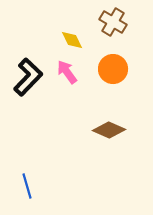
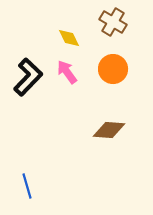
yellow diamond: moved 3 px left, 2 px up
brown diamond: rotated 20 degrees counterclockwise
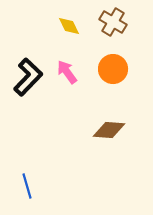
yellow diamond: moved 12 px up
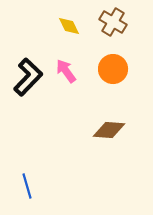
pink arrow: moved 1 px left, 1 px up
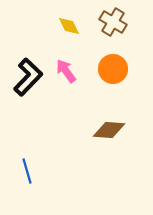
blue line: moved 15 px up
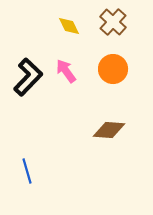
brown cross: rotated 12 degrees clockwise
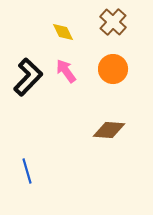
yellow diamond: moved 6 px left, 6 px down
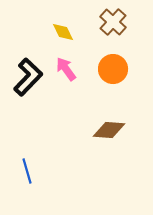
pink arrow: moved 2 px up
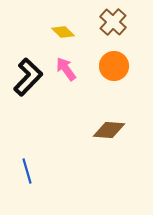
yellow diamond: rotated 20 degrees counterclockwise
orange circle: moved 1 px right, 3 px up
